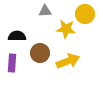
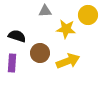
yellow circle: moved 3 px right, 1 px down
black semicircle: rotated 18 degrees clockwise
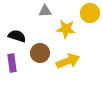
yellow circle: moved 2 px right, 2 px up
purple rectangle: rotated 12 degrees counterclockwise
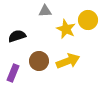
yellow circle: moved 2 px left, 7 px down
yellow star: rotated 18 degrees clockwise
black semicircle: rotated 36 degrees counterclockwise
brown circle: moved 1 px left, 8 px down
purple rectangle: moved 1 px right, 10 px down; rotated 30 degrees clockwise
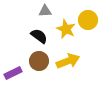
black semicircle: moved 22 px right; rotated 54 degrees clockwise
purple rectangle: rotated 42 degrees clockwise
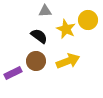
brown circle: moved 3 px left
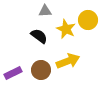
brown circle: moved 5 px right, 9 px down
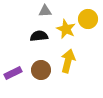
yellow circle: moved 1 px up
black semicircle: rotated 42 degrees counterclockwise
yellow arrow: rotated 55 degrees counterclockwise
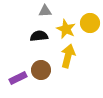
yellow circle: moved 2 px right, 4 px down
yellow arrow: moved 5 px up
purple rectangle: moved 5 px right, 5 px down
